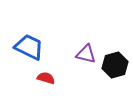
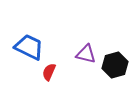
red semicircle: moved 3 px right, 6 px up; rotated 84 degrees counterclockwise
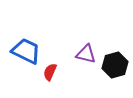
blue trapezoid: moved 3 px left, 4 px down
red semicircle: moved 1 px right
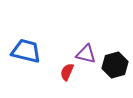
blue trapezoid: rotated 12 degrees counterclockwise
red semicircle: moved 17 px right
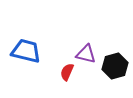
black hexagon: moved 1 px down
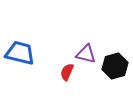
blue trapezoid: moved 6 px left, 2 px down
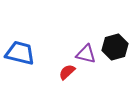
black hexagon: moved 19 px up
red semicircle: rotated 24 degrees clockwise
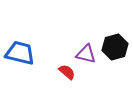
red semicircle: rotated 84 degrees clockwise
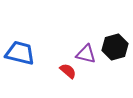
red semicircle: moved 1 px right, 1 px up
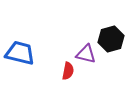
black hexagon: moved 4 px left, 8 px up
red semicircle: rotated 60 degrees clockwise
